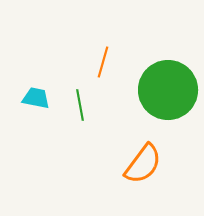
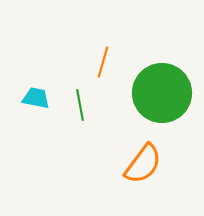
green circle: moved 6 px left, 3 px down
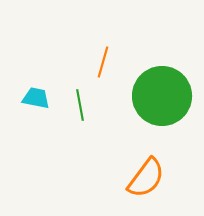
green circle: moved 3 px down
orange semicircle: moved 3 px right, 14 px down
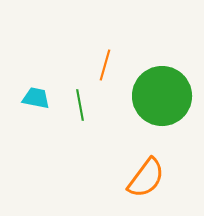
orange line: moved 2 px right, 3 px down
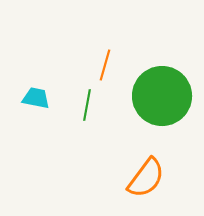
green line: moved 7 px right; rotated 20 degrees clockwise
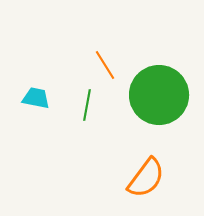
orange line: rotated 48 degrees counterclockwise
green circle: moved 3 px left, 1 px up
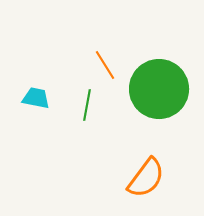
green circle: moved 6 px up
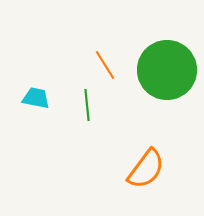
green circle: moved 8 px right, 19 px up
green line: rotated 16 degrees counterclockwise
orange semicircle: moved 9 px up
